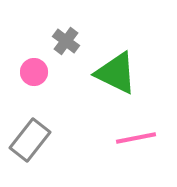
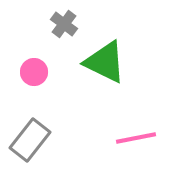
gray cross: moved 2 px left, 17 px up
green triangle: moved 11 px left, 11 px up
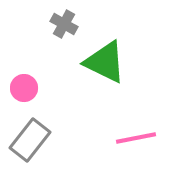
gray cross: rotated 8 degrees counterclockwise
pink circle: moved 10 px left, 16 px down
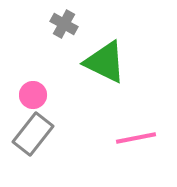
pink circle: moved 9 px right, 7 px down
gray rectangle: moved 3 px right, 6 px up
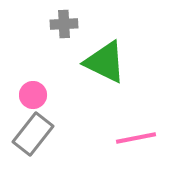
gray cross: rotated 32 degrees counterclockwise
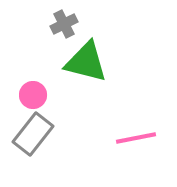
gray cross: rotated 24 degrees counterclockwise
green triangle: moved 19 px left; rotated 12 degrees counterclockwise
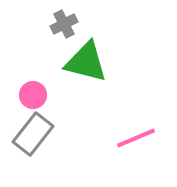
pink line: rotated 12 degrees counterclockwise
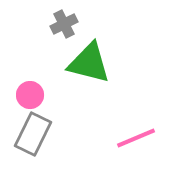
green triangle: moved 3 px right, 1 px down
pink circle: moved 3 px left
gray rectangle: rotated 12 degrees counterclockwise
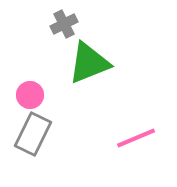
green triangle: rotated 36 degrees counterclockwise
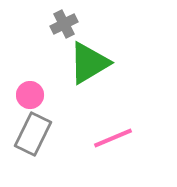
green triangle: rotated 9 degrees counterclockwise
pink line: moved 23 px left
